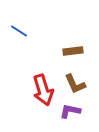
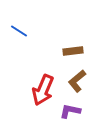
brown L-shape: moved 2 px right, 3 px up; rotated 75 degrees clockwise
red arrow: rotated 40 degrees clockwise
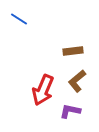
blue line: moved 12 px up
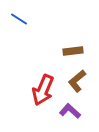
purple L-shape: rotated 30 degrees clockwise
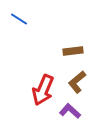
brown L-shape: moved 1 px down
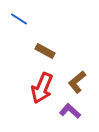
brown rectangle: moved 28 px left; rotated 36 degrees clockwise
red arrow: moved 1 px left, 2 px up
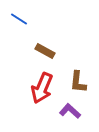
brown L-shape: moved 1 px right; rotated 45 degrees counterclockwise
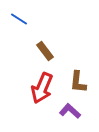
brown rectangle: rotated 24 degrees clockwise
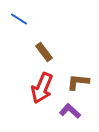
brown rectangle: moved 1 px left, 1 px down
brown L-shape: rotated 90 degrees clockwise
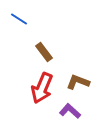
brown L-shape: rotated 15 degrees clockwise
